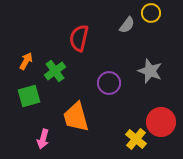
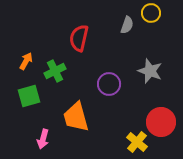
gray semicircle: rotated 18 degrees counterclockwise
green cross: rotated 10 degrees clockwise
purple circle: moved 1 px down
yellow cross: moved 1 px right, 3 px down
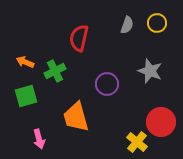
yellow circle: moved 6 px right, 10 px down
orange arrow: moved 1 px left, 1 px down; rotated 96 degrees counterclockwise
purple circle: moved 2 px left
green square: moved 3 px left
pink arrow: moved 4 px left; rotated 30 degrees counterclockwise
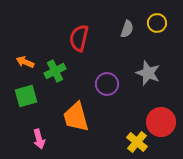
gray semicircle: moved 4 px down
gray star: moved 2 px left, 2 px down
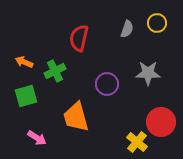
orange arrow: moved 1 px left
gray star: rotated 20 degrees counterclockwise
pink arrow: moved 2 px left, 1 px up; rotated 42 degrees counterclockwise
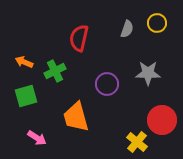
red circle: moved 1 px right, 2 px up
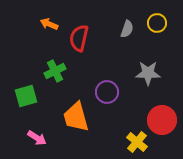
orange arrow: moved 25 px right, 38 px up
purple circle: moved 8 px down
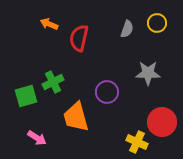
green cross: moved 2 px left, 11 px down
red circle: moved 2 px down
yellow cross: rotated 15 degrees counterclockwise
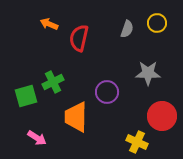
orange trapezoid: rotated 16 degrees clockwise
red circle: moved 6 px up
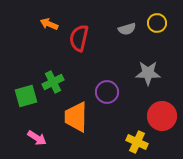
gray semicircle: rotated 54 degrees clockwise
